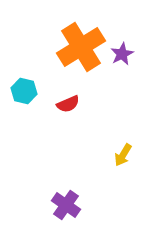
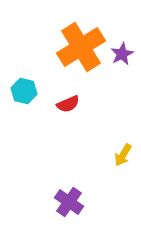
purple cross: moved 3 px right, 3 px up
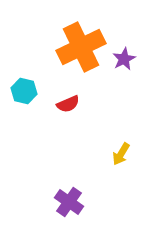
orange cross: rotated 6 degrees clockwise
purple star: moved 2 px right, 5 px down
yellow arrow: moved 2 px left, 1 px up
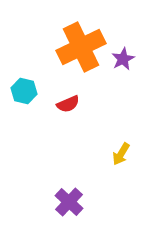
purple star: moved 1 px left
purple cross: rotated 8 degrees clockwise
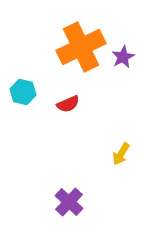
purple star: moved 2 px up
cyan hexagon: moved 1 px left, 1 px down
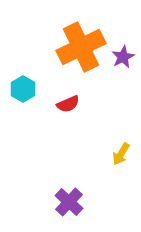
cyan hexagon: moved 3 px up; rotated 15 degrees clockwise
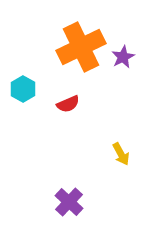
yellow arrow: rotated 60 degrees counterclockwise
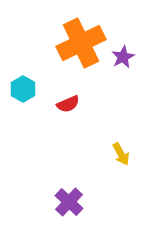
orange cross: moved 4 px up
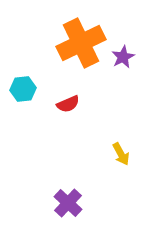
cyan hexagon: rotated 25 degrees clockwise
purple cross: moved 1 px left, 1 px down
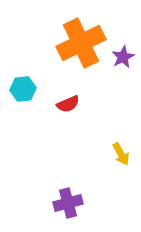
purple cross: rotated 32 degrees clockwise
